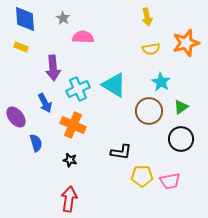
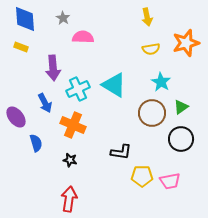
brown circle: moved 3 px right, 2 px down
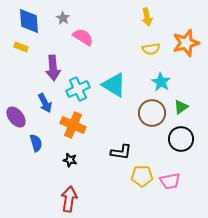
blue diamond: moved 4 px right, 2 px down
pink semicircle: rotated 30 degrees clockwise
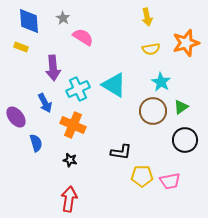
brown circle: moved 1 px right, 2 px up
black circle: moved 4 px right, 1 px down
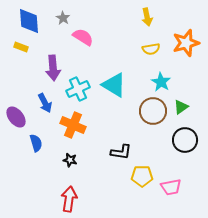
pink trapezoid: moved 1 px right, 6 px down
